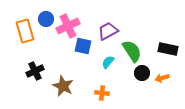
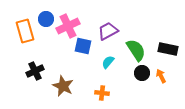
green semicircle: moved 4 px right, 1 px up
orange arrow: moved 1 px left, 2 px up; rotated 80 degrees clockwise
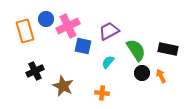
purple trapezoid: moved 1 px right
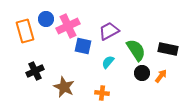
orange arrow: rotated 64 degrees clockwise
brown star: moved 1 px right, 1 px down
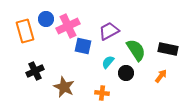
black circle: moved 16 px left
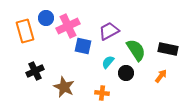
blue circle: moved 1 px up
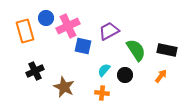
black rectangle: moved 1 px left, 1 px down
cyan semicircle: moved 4 px left, 8 px down
black circle: moved 1 px left, 2 px down
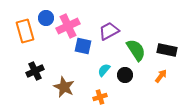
orange cross: moved 2 px left, 4 px down; rotated 24 degrees counterclockwise
